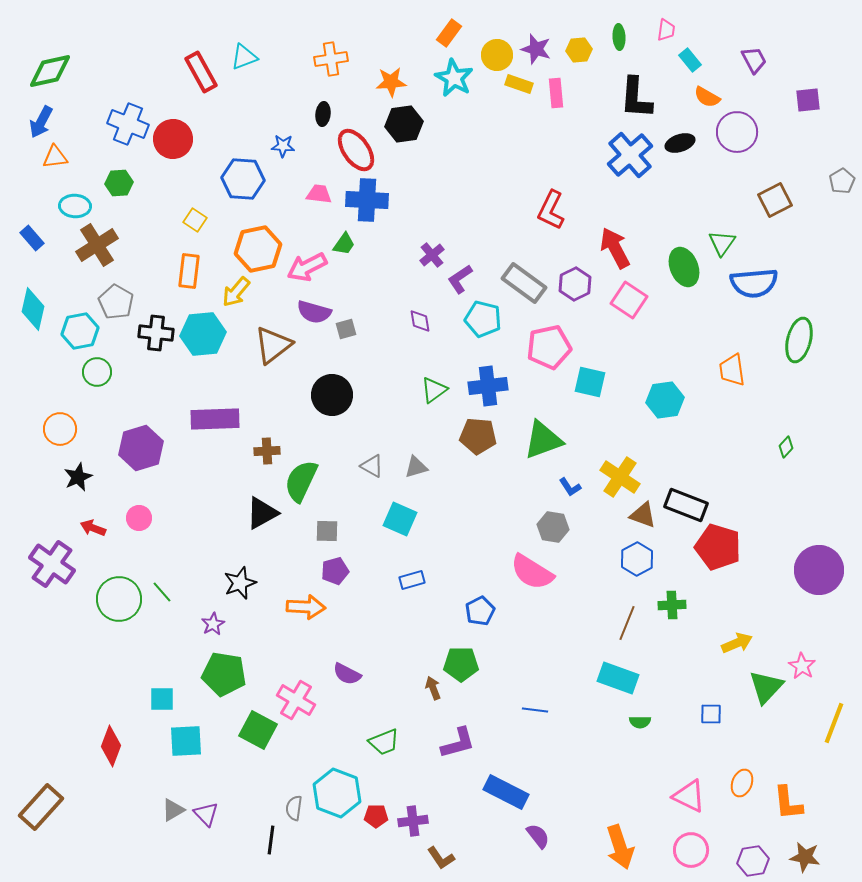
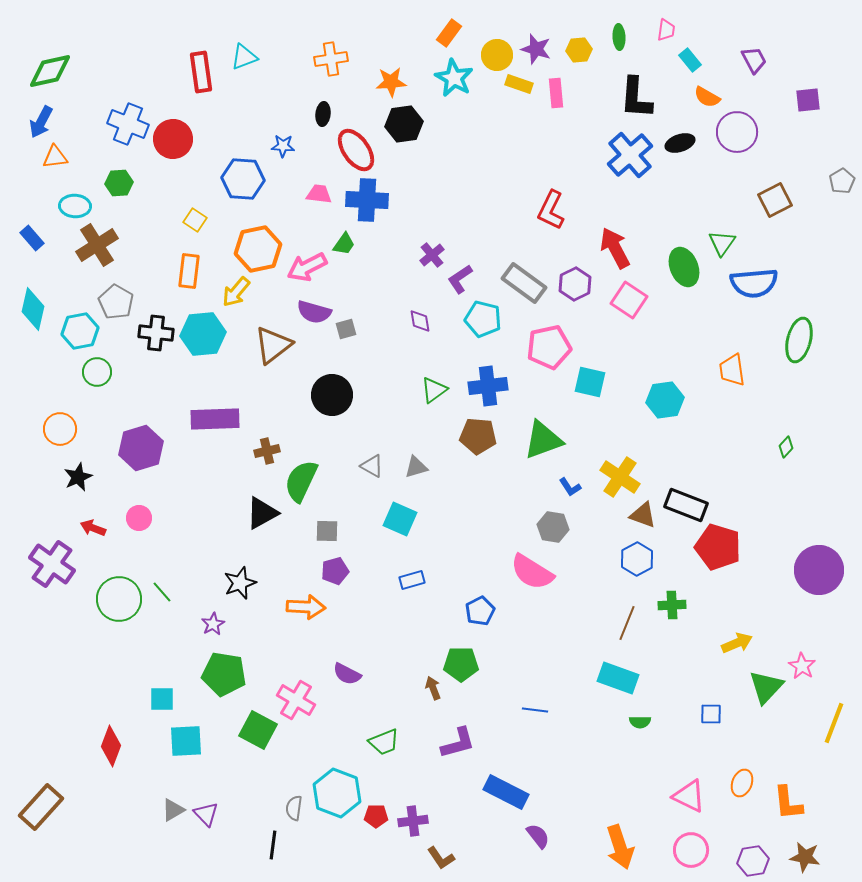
red rectangle at (201, 72): rotated 21 degrees clockwise
brown cross at (267, 451): rotated 10 degrees counterclockwise
black line at (271, 840): moved 2 px right, 5 px down
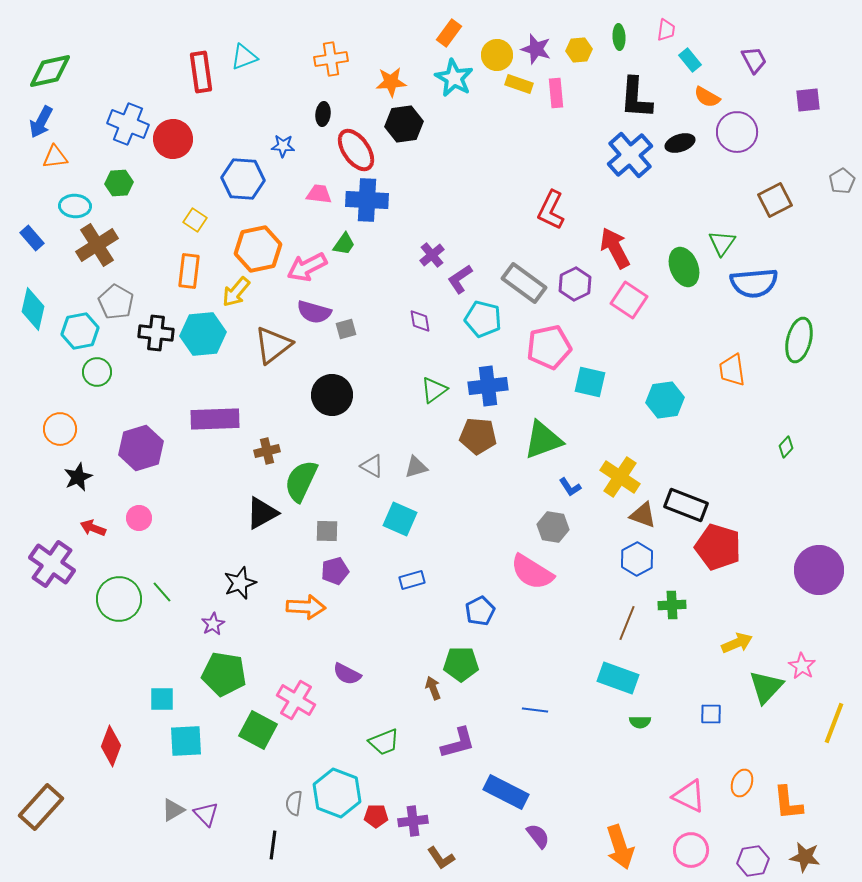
gray semicircle at (294, 808): moved 5 px up
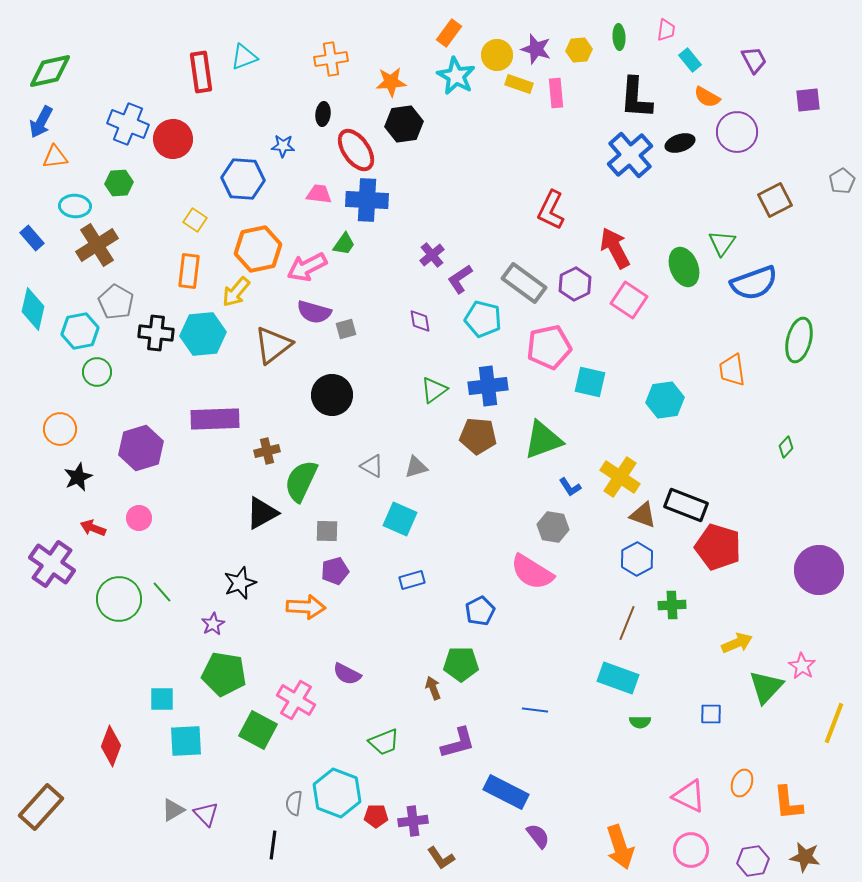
cyan star at (454, 78): moved 2 px right, 2 px up
blue semicircle at (754, 283): rotated 15 degrees counterclockwise
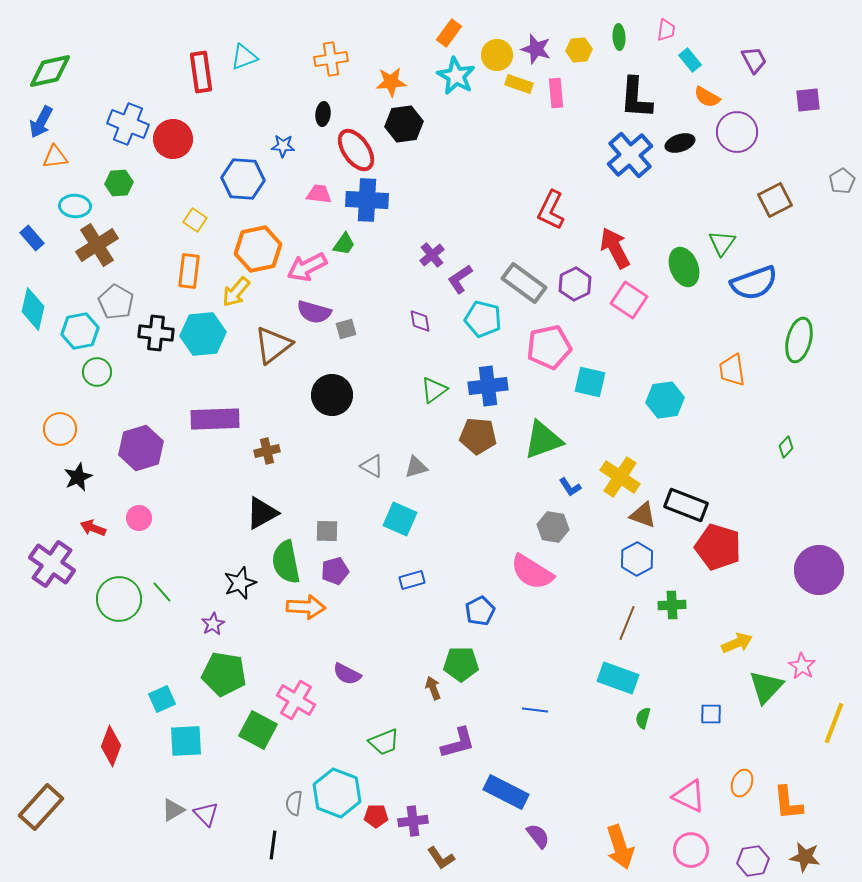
green semicircle at (301, 481): moved 15 px left, 81 px down; rotated 36 degrees counterclockwise
cyan square at (162, 699): rotated 24 degrees counterclockwise
green semicircle at (640, 722): moved 3 px right, 4 px up; rotated 105 degrees clockwise
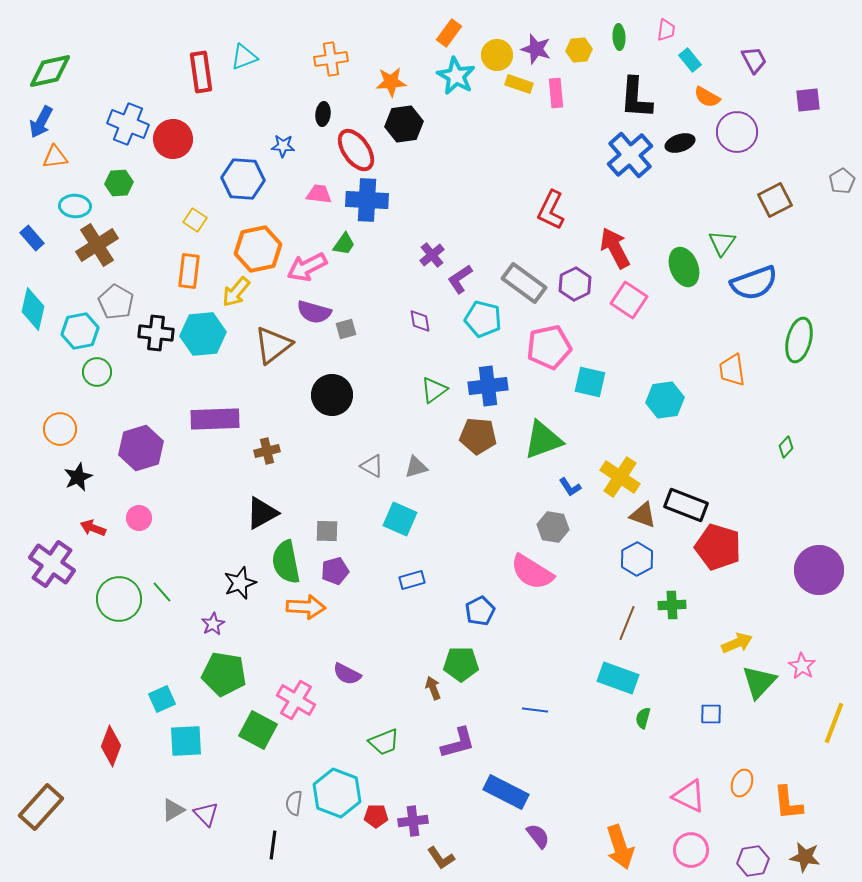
green triangle at (766, 687): moved 7 px left, 5 px up
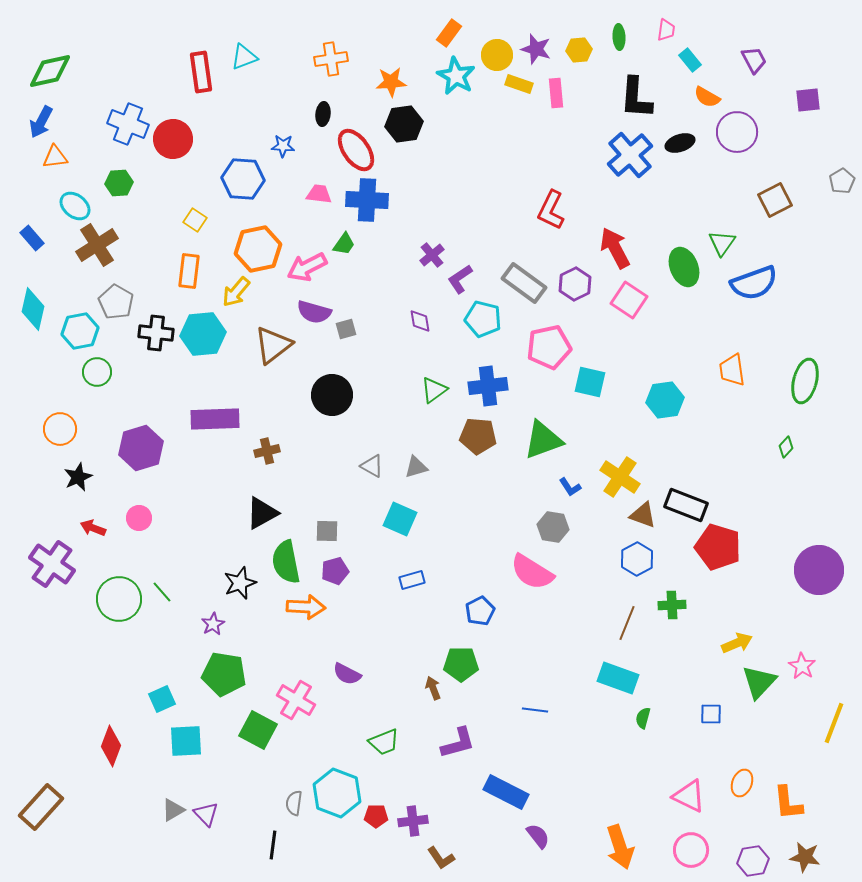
cyan ellipse at (75, 206): rotated 36 degrees clockwise
green ellipse at (799, 340): moved 6 px right, 41 px down
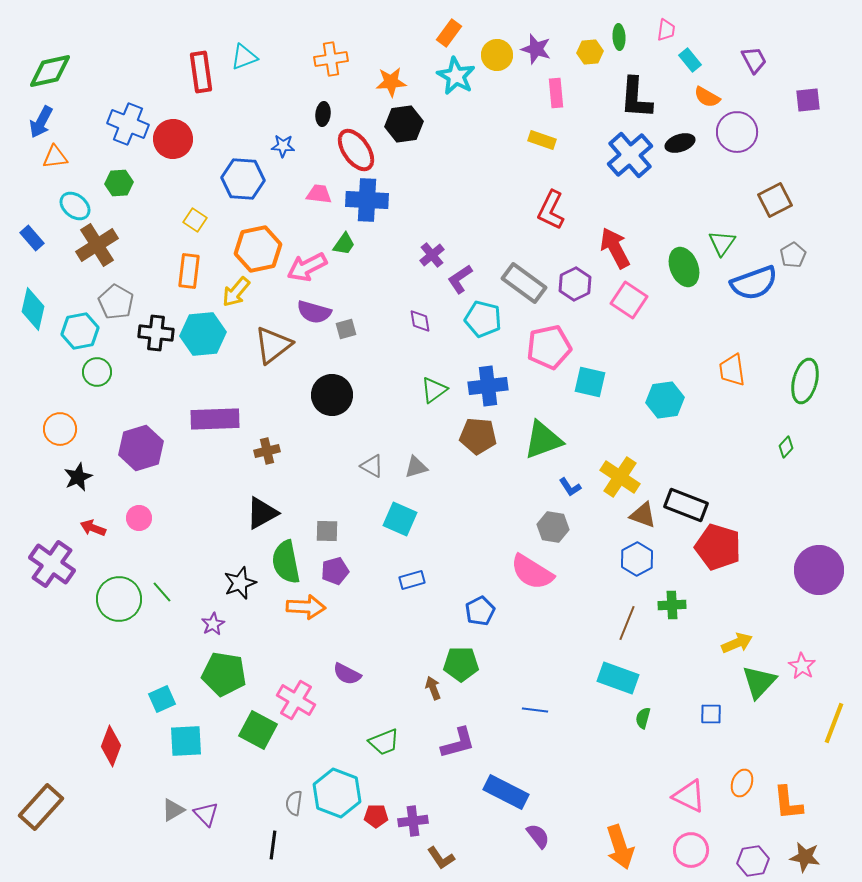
yellow hexagon at (579, 50): moved 11 px right, 2 px down
yellow rectangle at (519, 84): moved 23 px right, 56 px down
gray pentagon at (842, 181): moved 49 px left, 74 px down
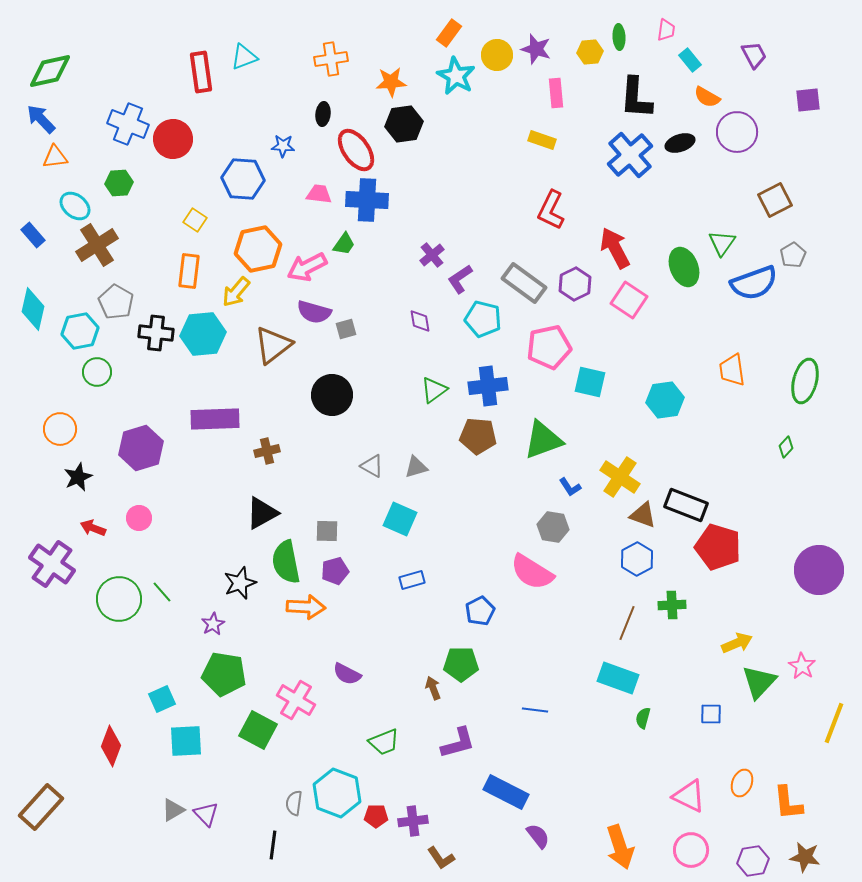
purple trapezoid at (754, 60): moved 5 px up
blue arrow at (41, 122): moved 3 px up; rotated 108 degrees clockwise
blue rectangle at (32, 238): moved 1 px right, 3 px up
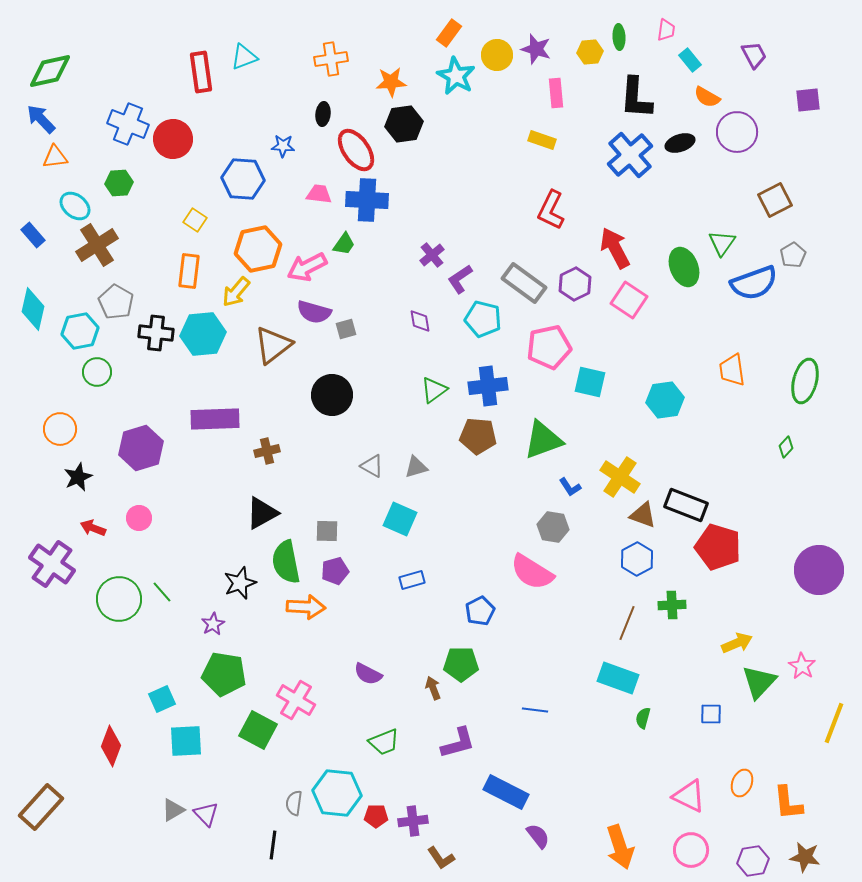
purple semicircle at (347, 674): moved 21 px right
cyan hexagon at (337, 793): rotated 15 degrees counterclockwise
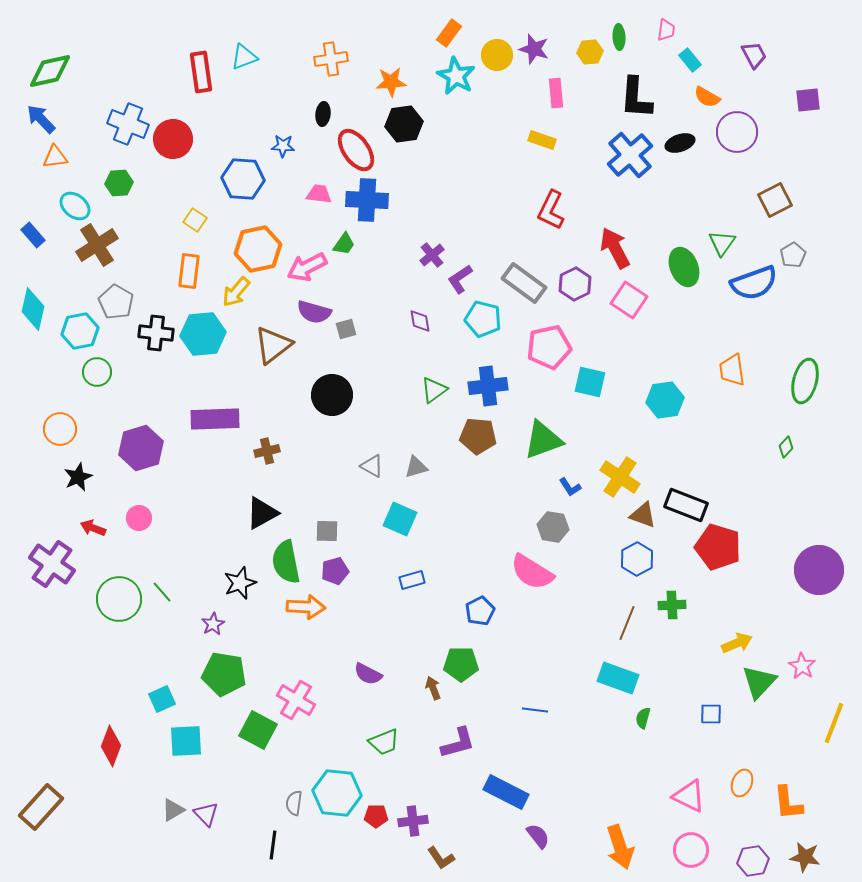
purple star at (536, 49): moved 2 px left
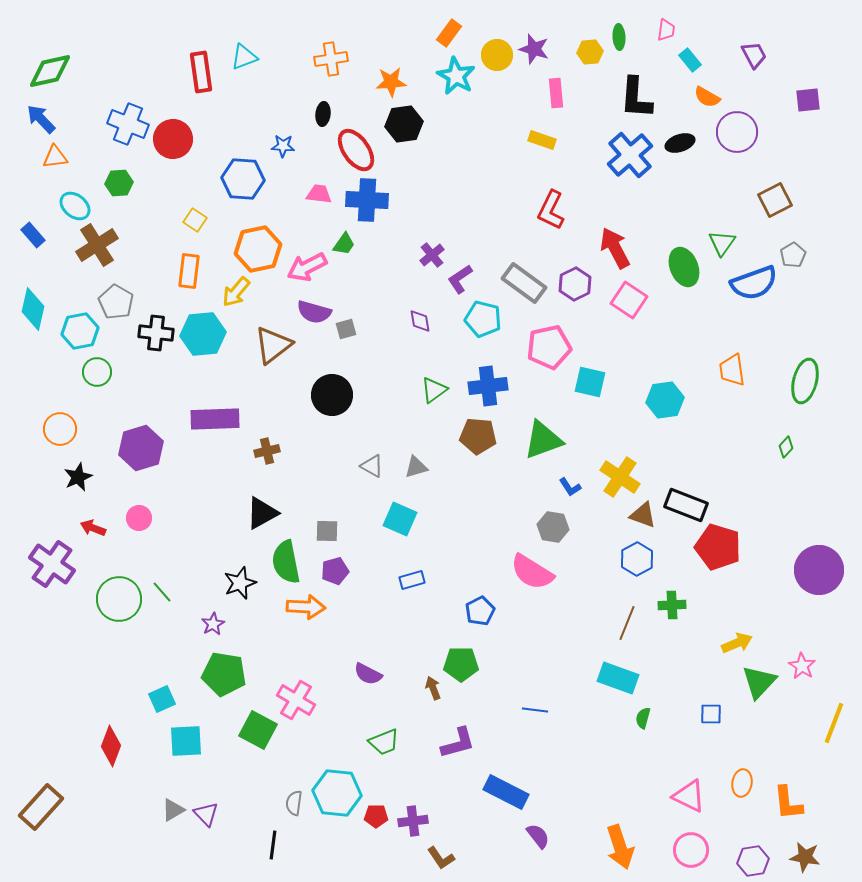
orange ellipse at (742, 783): rotated 12 degrees counterclockwise
